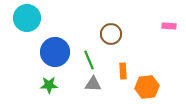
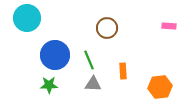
brown circle: moved 4 px left, 6 px up
blue circle: moved 3 px down
orange hexagon: moved 13 px right
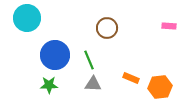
orange rectangle: moved 8 px right, 7 px down; rotated 63 degrees counterclockwise
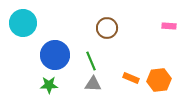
cyan circle: moved 4 px left, 5 px down
green line: moved 2 px right, 1 px down
orange hexagon: moved 1 px left, 7 px up
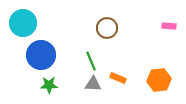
blue circle: moved 14 px left
orange rectangle: moved 13 px left
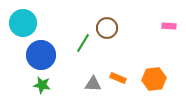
green line: moved 8 px left, 18 px up; rotated 54 degrees clockwise
orange hexagon: moved 5 px left, 1 px up
green star: moved 7 px left; rotated 12 degrees clockwise
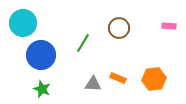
brown circle: moved 12 px right
green star: moved 4 px down; rotated 12 degrees clockwise
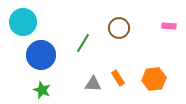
cyan circle: moved 1 px up
orange rectangle: rotated 35 degrees clockwise
green star: moved 1 px down
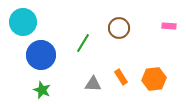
orange rectangle: moved 3 px right, 1 px up
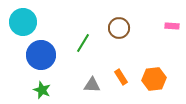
pink rectangle: moved 3 px right
gray triangle: moved 1 px left, 1 px down
